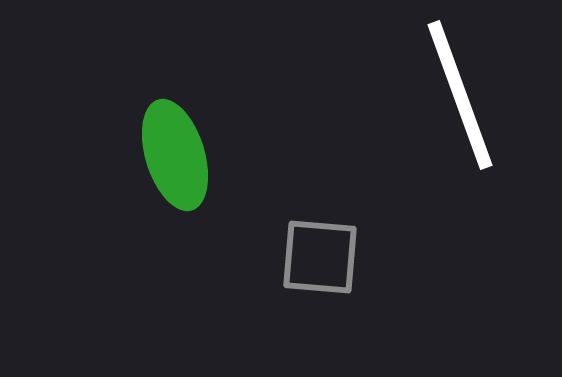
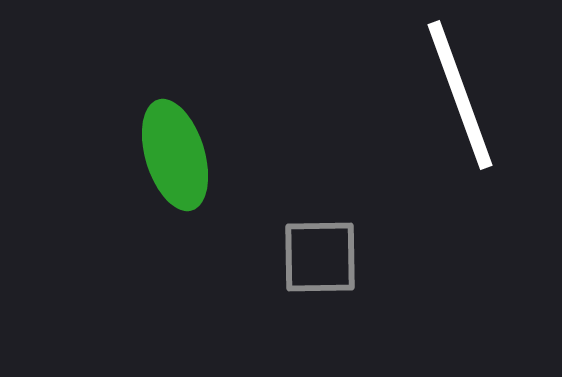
gray square: rotated 6 degrees counterclockwise
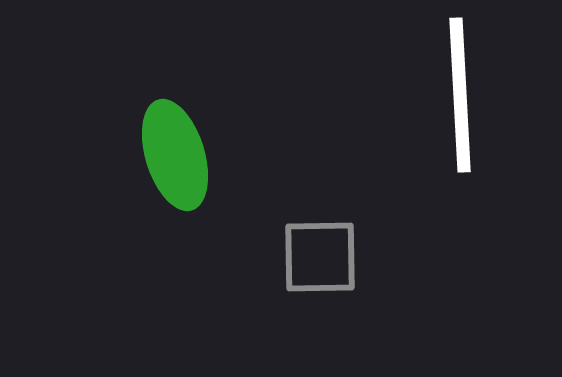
white line: rotated 17 degrees clockwise
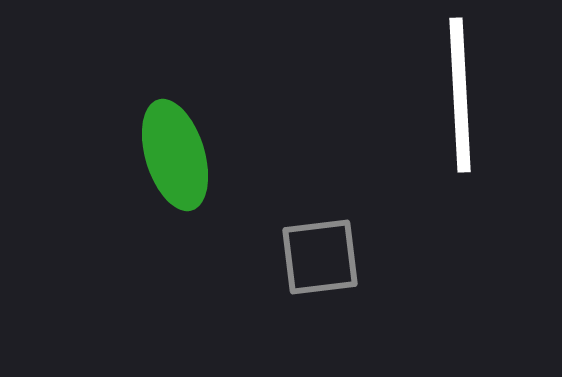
gray square: rotated 6 degrees counterclockwise
